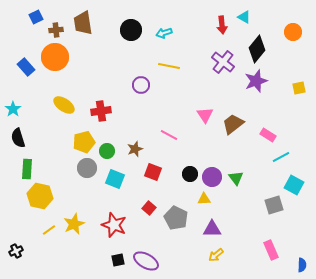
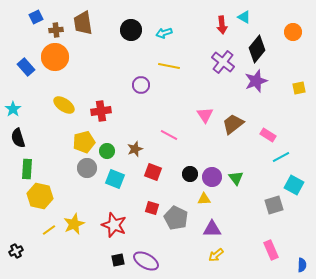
red square at (149, 208): moved 3 px right; rotated 24 degrees counterclockwise
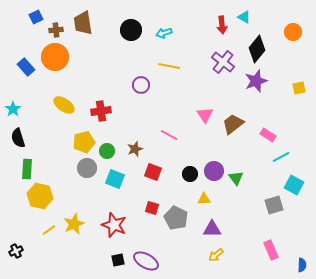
purple circle at (212, 177): moved 2 px right, 6 px up
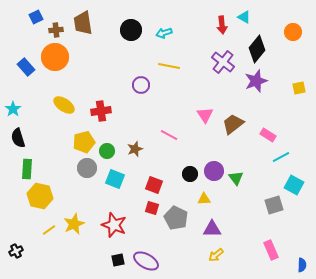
red square at (153, 172): moved 1 px right, 13 px down
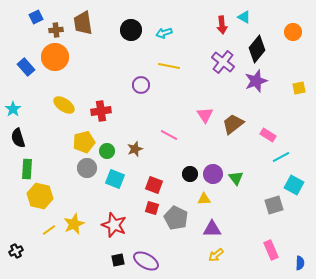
purple circle at (214, 171): moved 1 px left, 3 px down
blue semicircle at (302, 265): moved 2 px left, 2 px up
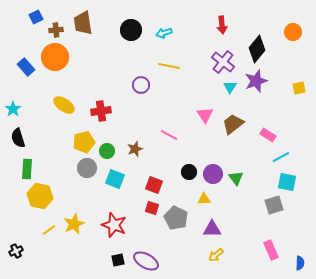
cyan triangle at (244, 17): moved 14 px left, 70 px down; rotated 32 degrees clockwise
black circle at (190, 174): moved 1 px left, 2 px up
cyan square at (294, 185): moved 7 px left, 3 px up; rotated 18 degrees counterclockwise
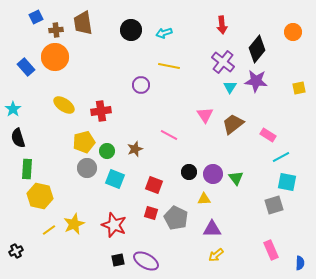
purple star at (256, 81): rotated 25 degrees clockwise
red square at (152, 208): moved 1 px left, 5 px down
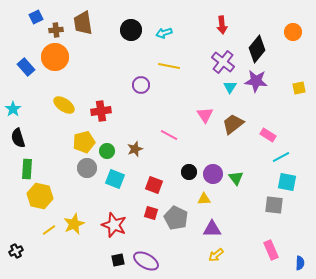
gray square at (274, 205): rotated 24 degrees clockwise
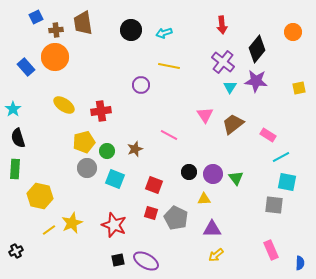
green rectangle at (27, 169): moved 12 px left
yellow star at (74, 224): moved 2 px left, 1 px up
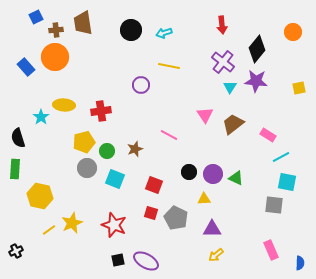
yellow ellipse at (64, 105): rotated 30 degrees counterclockwise
cyan star at (13, 109): moved 28 px right, 8 px down
green triangle at (236, 178): rotated 28 degrees counterclockwise
